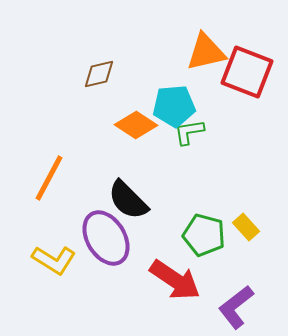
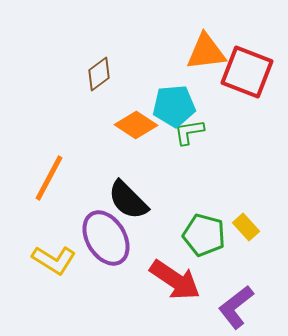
orange triangle: rotated 6 degrees clockwise
brown diamond: rotated 24 degrees counterclockwise
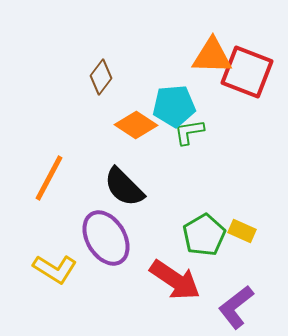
orange triangle: moved 6 px right, 4 px down; rotated 9 degrees clockwise
brown diamond: moved 2 px right, 3 px down; rotated 16 degrees counterclockwise
black semicircle: moved 4 px left, 13 px up
yellow rectangle: moved 4 px left, 4 px down; rotated 24 degrees counterclockwise
green pentagon: rotated 27 degrees clockwise
yellow L-shape: moved 1 px right, 9 px down
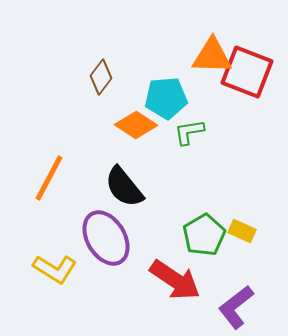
cyan pentagon: moved 8 px left, 8 px up
black semicircle: rotated 6 degrees clockwise
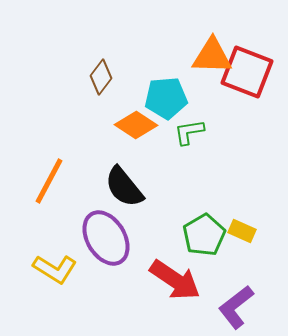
orange line: moved 3 px down
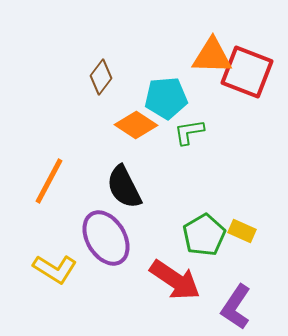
black semicircle: rotated 12 degrees clockwise
purple L-shape: rotated 18 degrees counterclockwise
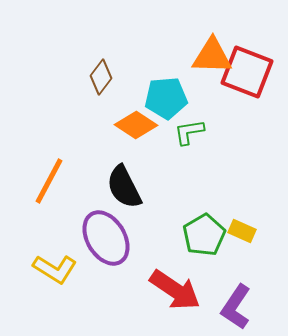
red arrow: moved 10 px down
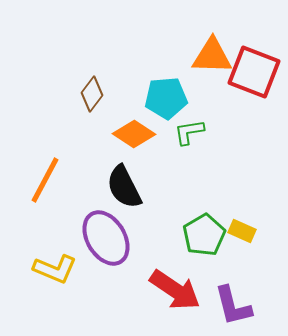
red square: moved 7 px right
brown diamond: moved 9 px left, 17 px down
orange diamond: moved 2 px left, 9 px down
orange line: moved 4 px left, 1 px up
yellow L-shape: rotated 9 degrees counterclockwise
purple L-shape: moved 3 px left, 1 px up; rotated 48 degrees counterclockwise
